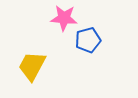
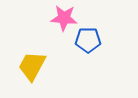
blue pentagon: rotated 15 degrees clockwise
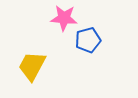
blue pentagon: rotated 15 degrees counterclockwise
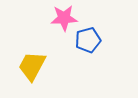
pink star: rotated 8 degrees counterclockwise
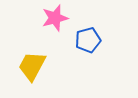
pink star: moved 9 px left; rotated 12 degrees counterclockwise
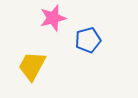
pink star: moved 2 px left
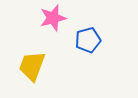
yellow trapezoid: rotated 8 degrees counterclockwise
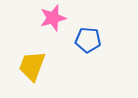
blue pentagon: rotated 20 degrees clockwise
